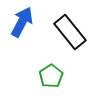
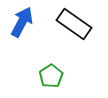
black rectangle: moved 4 px right, 8 px up; rotated 16 degrees counterclockwise
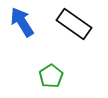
blue arrow: rotated 60 degrees counterclockwise
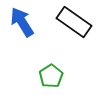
black rectangle: moved 2 px up
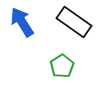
green pentagon: moved 11 px right, 10 px up
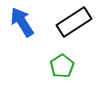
black rectangle: rotated 68 degrees counterclockwise
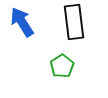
black rectangle: rotated 64 degrees counterclockwise
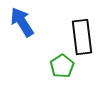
black rectangle: moved 8 px right, 15 px down
